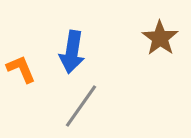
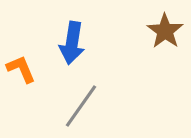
brown star: moved 5 px right, 7 px up
blue arrow: moved 9 px up
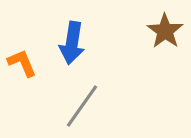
orange L-shape: moved 1 px right, 6 px up
gray line: moved 1 px right
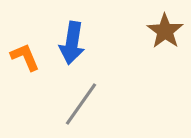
orange L-shape: moved 3 px right, 6 px up
gray line: moved 1 px left, 2 px up
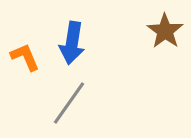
gray line: moved 12 px left, 1 px up
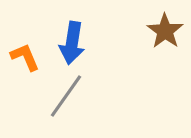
gray line: moved 3 px left, 7 px up
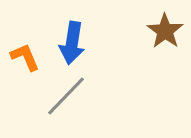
gray line: rotated 9 degrees clockwise
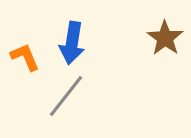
brown star: moved 7 px down
gray line: rotated 6 degrees counterclockwise
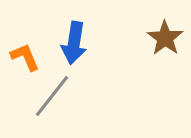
blue arrow: moved 2 px right
gray line: moved 14 px left
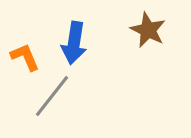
brown star: moved 17 px left, 8 px up; rotated 9 degrees counterclockwise
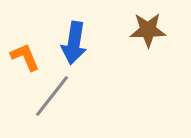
brown star: rotated 27 degrees counterclockwise
